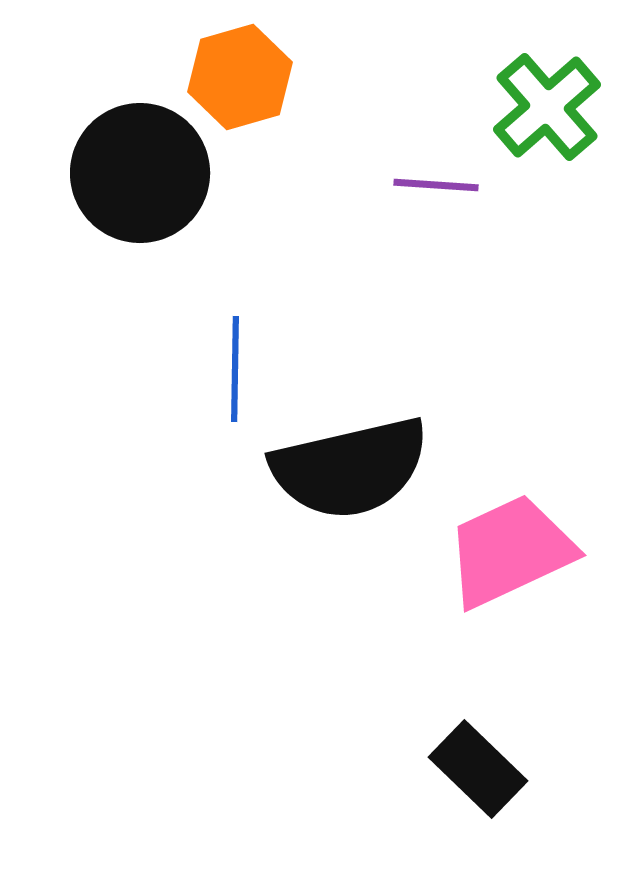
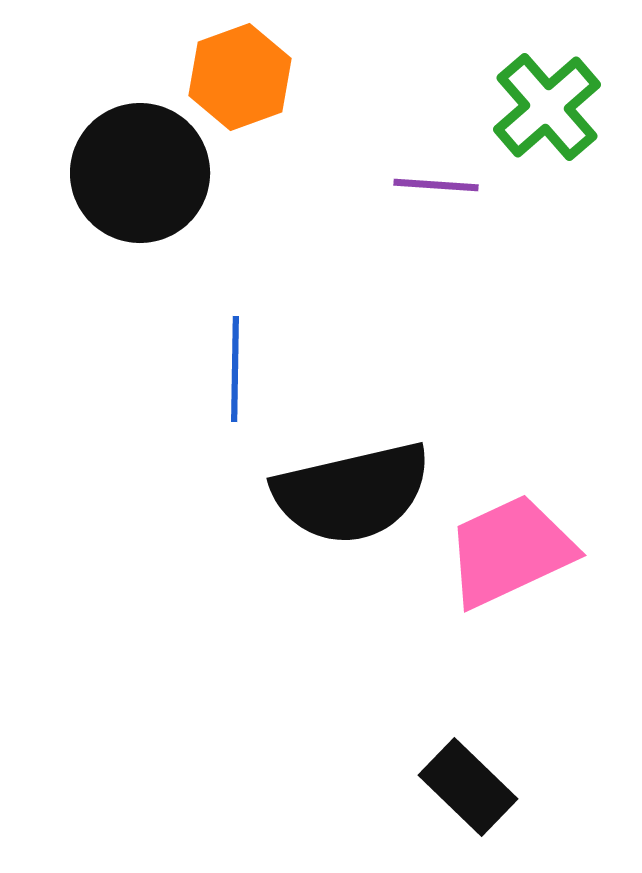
orange hexagon: rotated 4 degrees counterclockwise
black semicircle: moved 2 px right, 25 px down
black rectangle: moved 10 px left, 18 px down
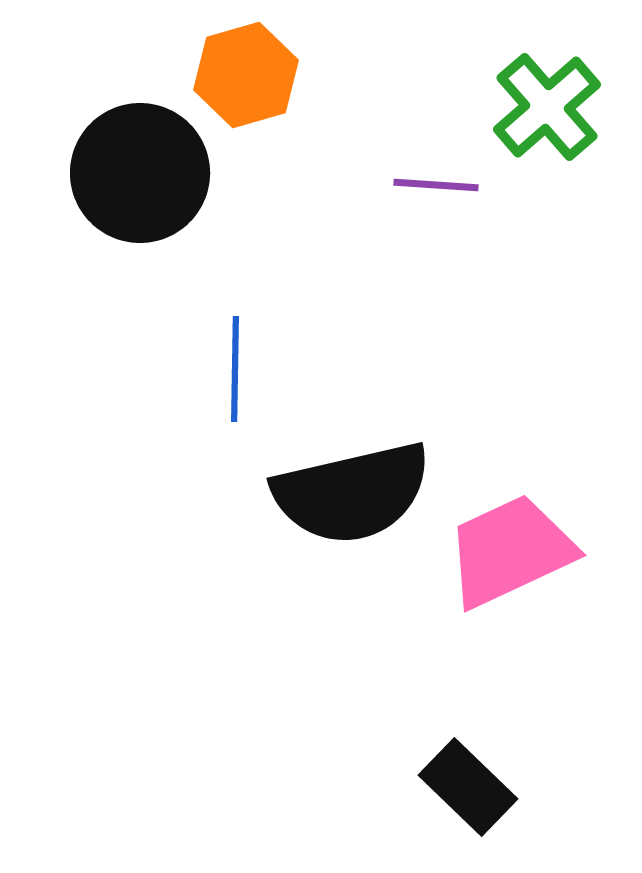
orange hexagon: moved 6 px right, 2 px up; rotated 4 degrees clockwise
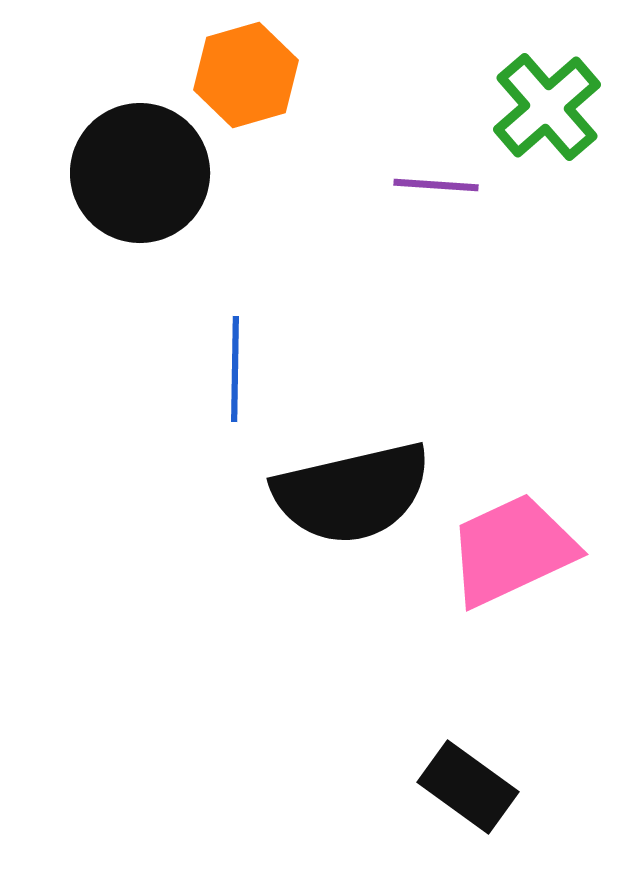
pink trapezoid: moved 2 px right, 1 px up
black rectangle: rotated 8 degrees counterclockwise
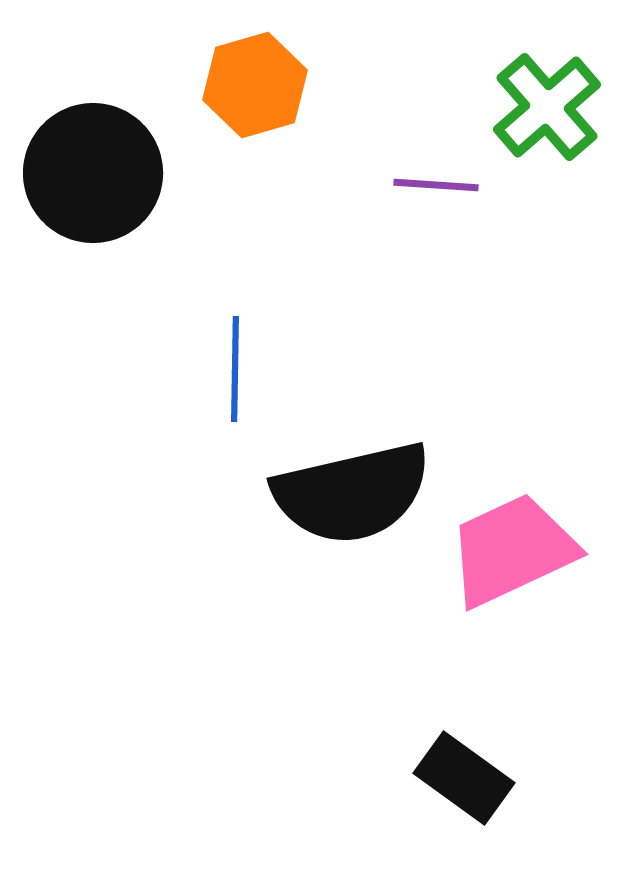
orange hexagon: moved 9 px right, 10 px down
black circle: moved 47 px left
black rectangle: moved 4 px left, 9 px up
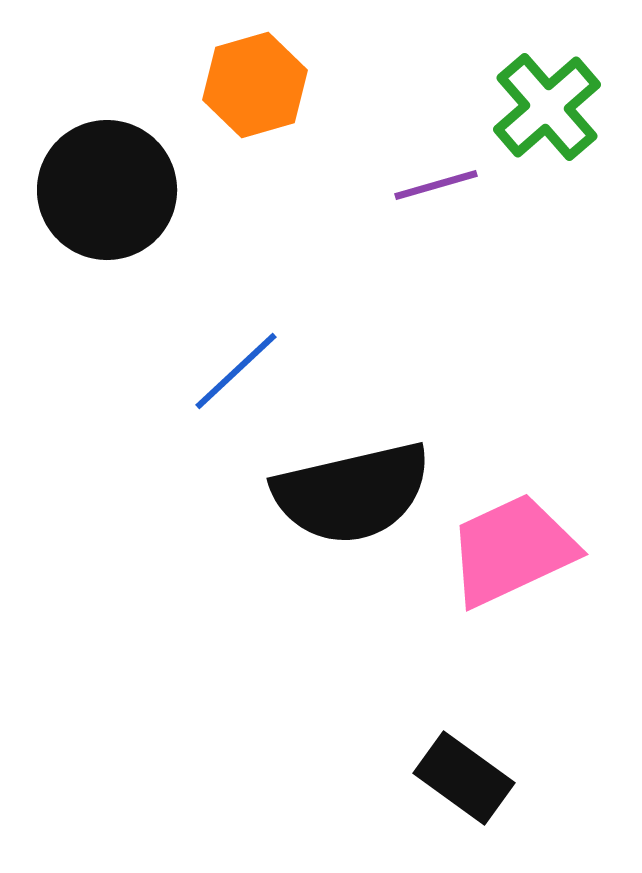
black circle: moved 14 px right, 17 px down
purple line: rotated 20 degrees counterclockwise
blue line: moved 1 px right, 2 px down; rotated 46 degrees clockwise
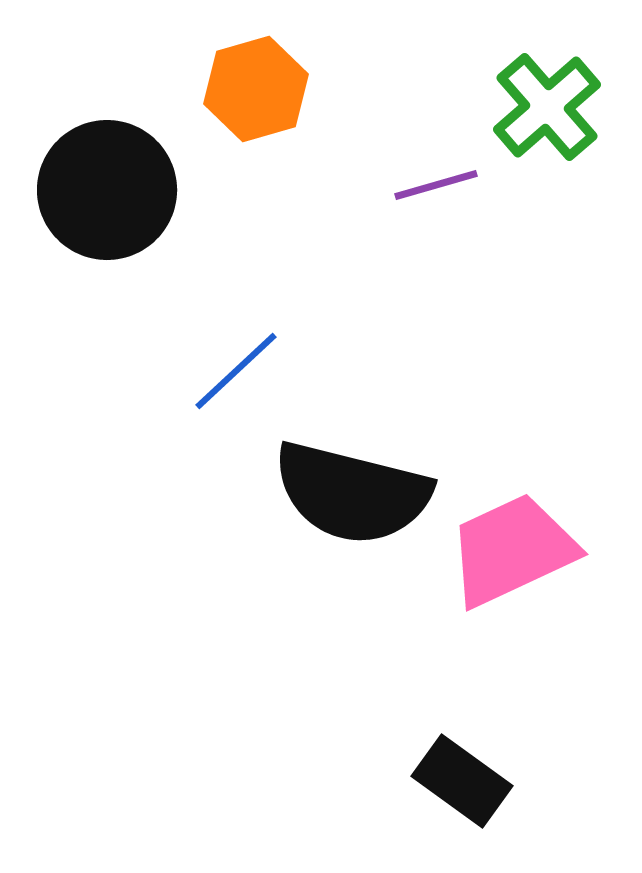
orange hexagon: moved 1 px right, 4 px down
black semicircle: rotated 27 degrees clockwise
black rectangle: moved 2 px left, 3 px down
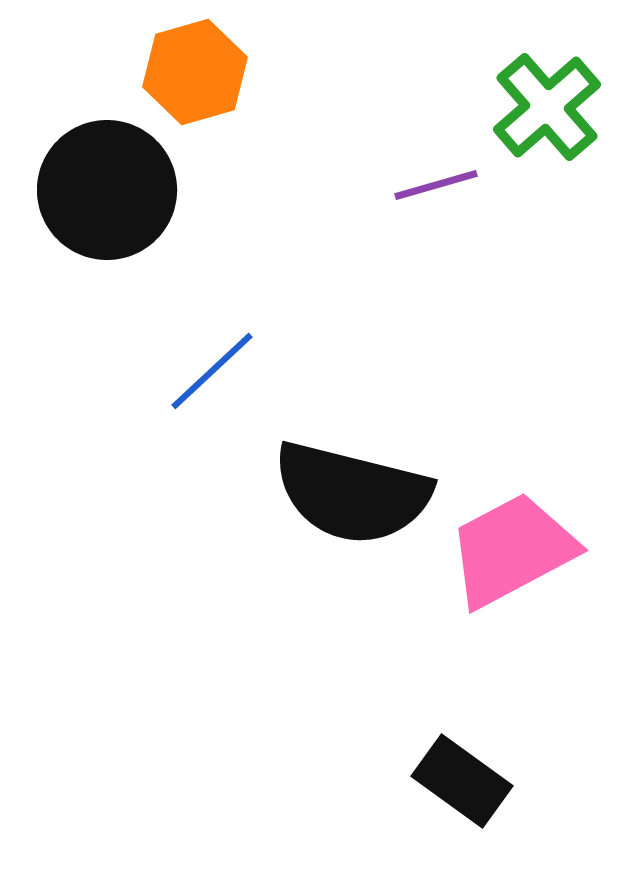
orange hexagon: moved 61 px left, 17 px up
blue line: moved 24 px left
pink trapezoid: rotated 3 degrees counterclockwise
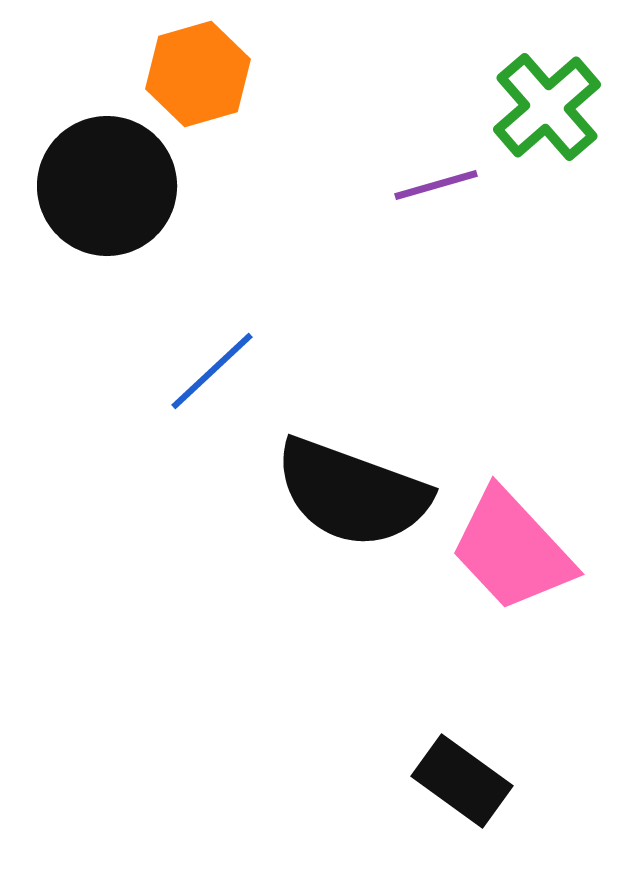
orange hexagon: moved 3 px right, 2 px down
black circle: moved 4 px up
black semicircle: rotated 6 degrees clockwise
pink trapezoid: rotated 105 degrees counterclockwise
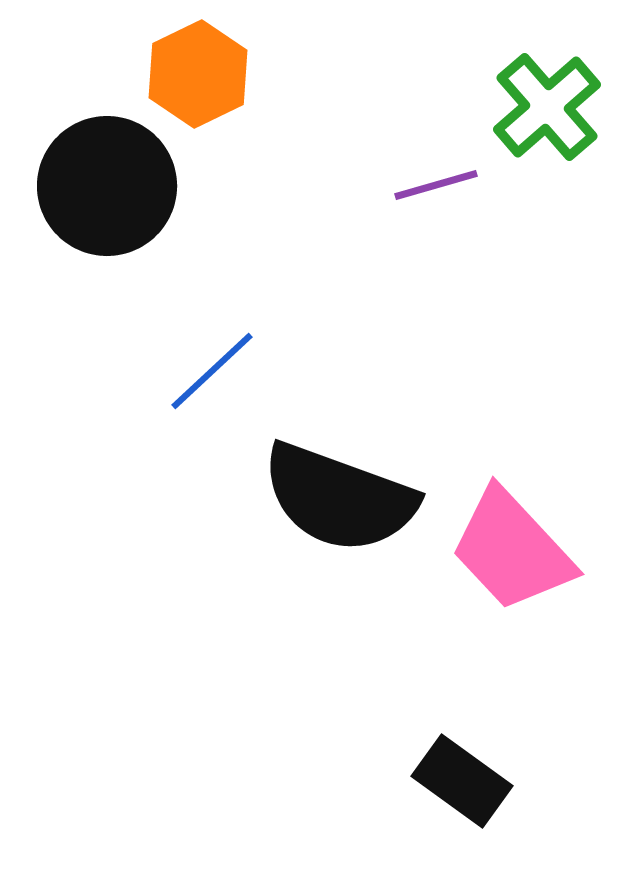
orange hexagon: rotated 10 degrees counterclockwise
black semicircle: moved 13 px left, 5 px down
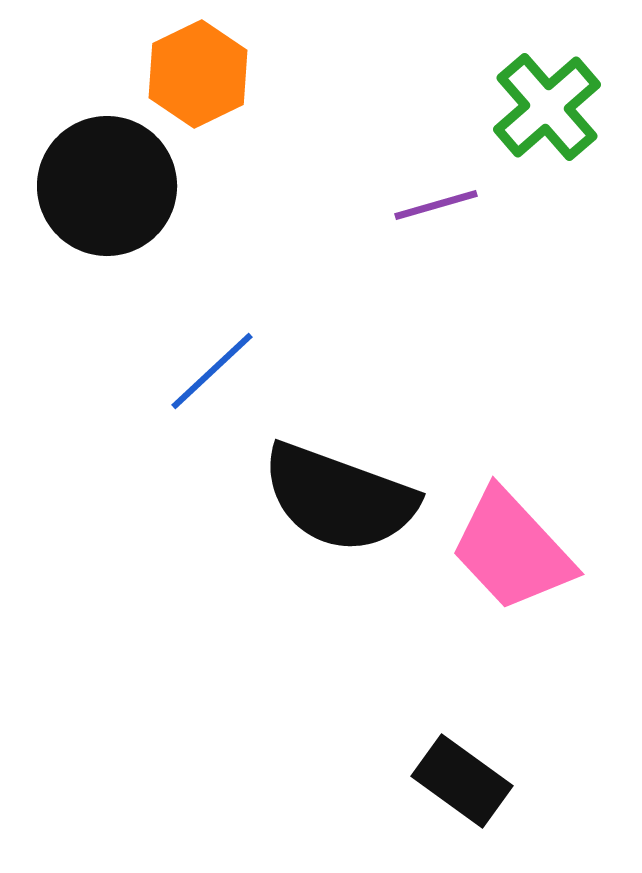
purple line: moved 20 px down
